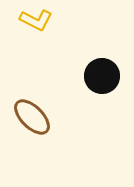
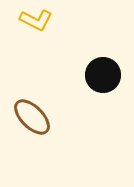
black circle: moved 1 px right, 1 px up
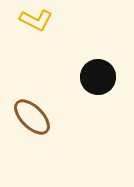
black circle: moved 5 px left, 2 px down
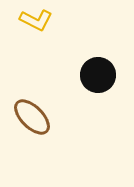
black circle: moved 2 px up
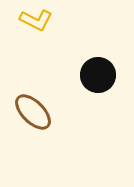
brown ellipse: moved 1 px right, 5 px up
